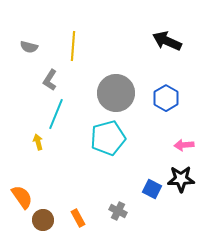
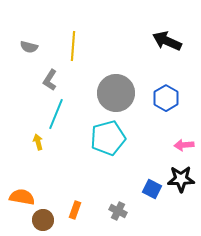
orange semicircle: rotated 45 degrees counterclockwise
orange rectangle: moved 3 px left, 8 px up; rotated 48 degrees clockwise
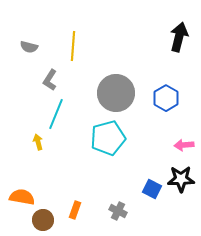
black arrow: moved 12 px right, 4 px up; rotated 80 degrees clockwise
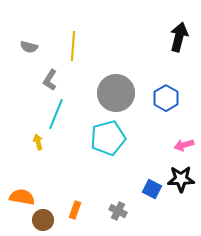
pink arrow: rotated 12 degrees counterclockwise
